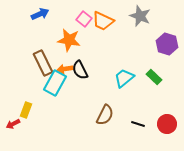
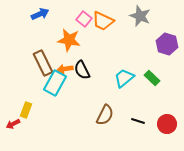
black semicircle: moved 2 px right
green rectangle: moved 2 px left, 1 px down
black line: moved 3 px up
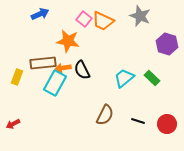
orange star: moved 1 px left, 1 px down
brown rectangle: rotated 70 degrees counterclockwise
orange arrow: moved 2 px left, 1 px up
yellow rectangle: moved 9 px left, 33 px up
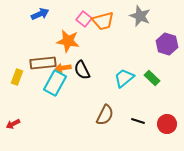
orange trapezoid: rotated 40 degrees counterclockwise
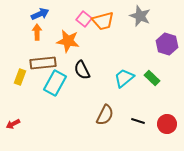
orange arrow: moved 26 px left, 36 px up; rotated 98 degrees clockwise
yellow rectangle: moved 3 px right
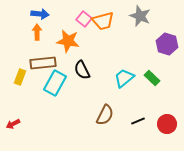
blue arrow: rotated 30 degrees clockwise
black line: rotated 40 degrees counterclockwise
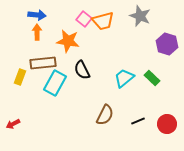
blue arrow: moved 3 px left, 1 px down
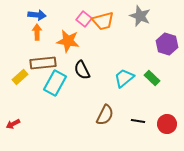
yellow rectangle: rotated 28 degrees clockwise
black line: rotated 32 degrees clockwise
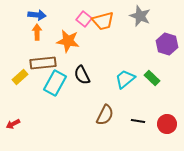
black semicircle: moved 5 px down
cyan trapezoid: moved 1 px right, 1 px down
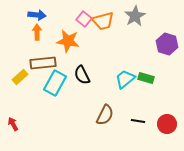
gray star: moved 5 px left; rotated 20 degrees clockwise
green rectangle: moved 6 px left; rotated 28 degrees counterclockwise
red arrow: rotated 88 degrees clockwise
